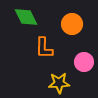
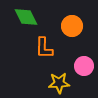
orange circle: moved 2 px down
pink circle: moved 4 px down
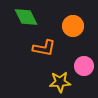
orange circle: moved 1 px right
orange L-shape: rotated 80 degrees counterclockwise
yellow star: moved 1 px right, 1 px up
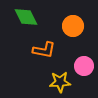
orange L-shape: moved 2 px down
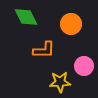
orange circle: moved 2 px left, 2 px up
orange L-shape: rotated 10 degrees counterclockwise
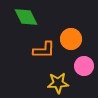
orange circle: moved 15 px down
yellow star: moved 2 px left, 1 px down
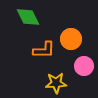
green diamond: moved 2 px right
yellow star: moved 2 px left
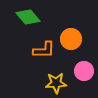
green diamond: rotated 15 degrees counterclockwise
pink circle: moved 5 px down
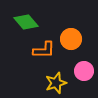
green diamond: moved 2 px left, 5 px down
yellow star: rotated 15 degrees counterclockwise
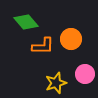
orange L-shape: moved 1 px left, 4 px up
pink circle: moved 1 px right, 3 px down
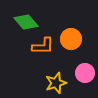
pink circle: moved 1 px up
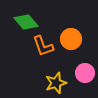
orange L-shape: rotated 70 degrees clockwise
